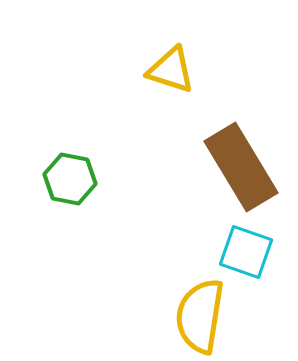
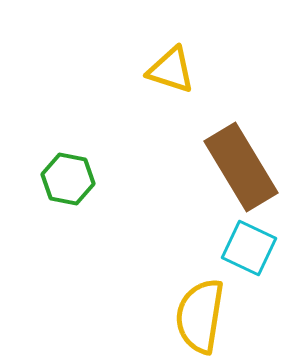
green hexagon: moved 2 px left
cyan square: moved 3 px right, 4 px up; rotated 6 degrees clockwise
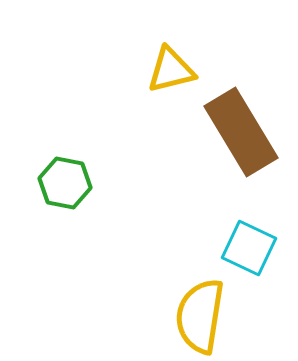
yellow triangle: rotated 32 degrees counterclockwise
brown rectangle: moved 35 px up
green hexagon: moved 3 px left, 4 px down
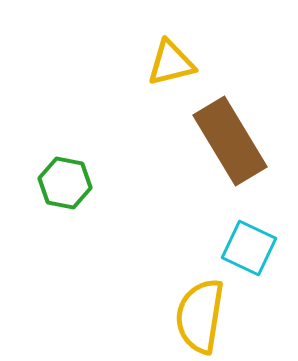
yellow triangle: moved 7 px up
brown rectangle: moved 11 px left, 9 px down
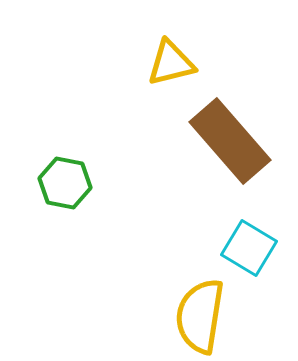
brown rectangle: rotated 10 degrees counterclockwise
cyan square: rotated 6 degrees clockwise
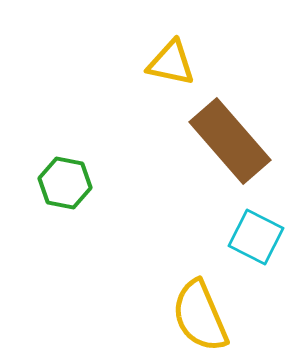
yellow triangle: rotated 26 degrees clockwise
cyan square: moved 7 px right, 11 px up; rotated 4 degrees counterclockwise
yellow semicircle: rotated 32 degrees counterclockwise
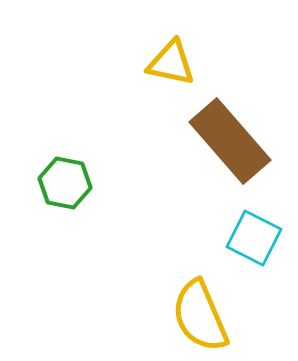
cyan square: moved 2 px left, 1 px down
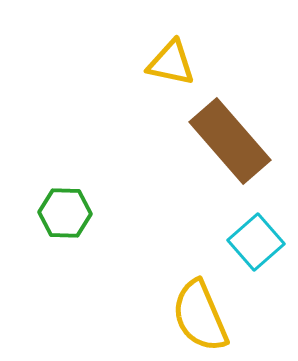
green hexagon: moved 30 px down; rotated 9 degrees counterclockwise
cyan square: moved 2 px right, 4 px down; rotated 22 degrees clockwise
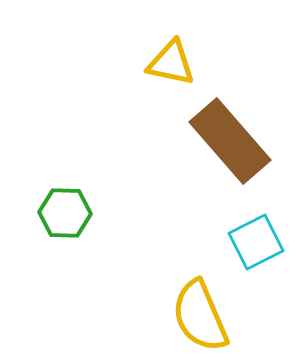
cyan square: rotated 14 degrees clockwise
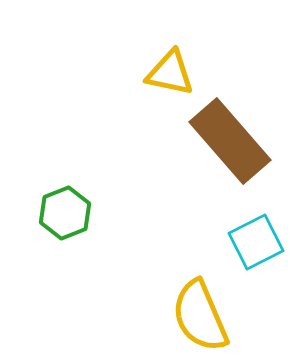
yellow triangle: moved 1 px left, 10 px down
green hexagon: rotated 24 degrees counterclockwise
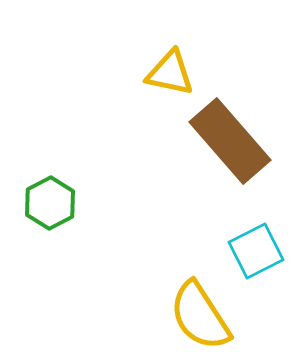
green hexagon: moved 15 px left, 10 px up; rotated 6 degrees counterclockwise
cyan square: moved 9 px down
yellow semicircle: rotated 10 degrees counterclockwise
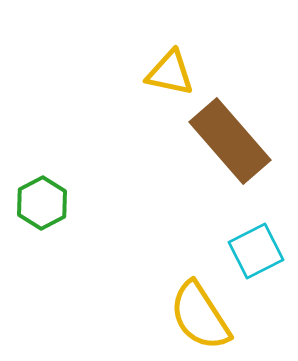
green hexagon: moved 8 px left
